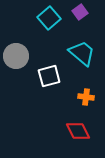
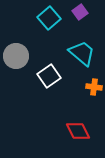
white square: rotated 20 degrees counterclockwise
orange cross: moved 8 px right, 10 px up
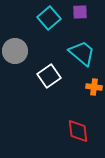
purple square: rotated 35 degrees clockwise
gray circle: moved 1 px left, 5 px up
red diamond: rotated 20 degrees clockwise
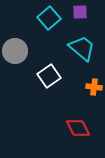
cyan trapezoid: moved 5 px up
red diamond: moved 3 px up; rotated 20 degrees counterclockwise
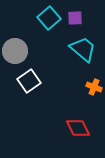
purple square: moved 5 px left, 6 px down
cyan trapezoid: moved 1 px right, 1 px down
white square: moved 20 px left, 5 px down
orange cross: rotated 14 degrees clockwise
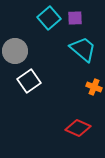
red diamond: rotated 40 degrees counterclockwise
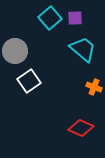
cyan square: moved 1 px right
red diamond: moved 3 px right
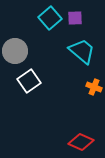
cyan trapezoid: moved 1 px left, 2 px down
red diamond: moved 14 px down
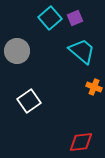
purple square: rotated 21 degrees counterclockwise
gray circle: moved 2 px right
white square: moved 20 px down
red diamond: rotated 30 degrees counterclockwise
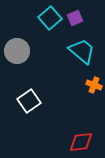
orange cross: moved 2 px up
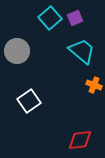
red diamond: moved 1 px left, 2 px up
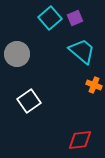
gray circle: moved 3 px down
